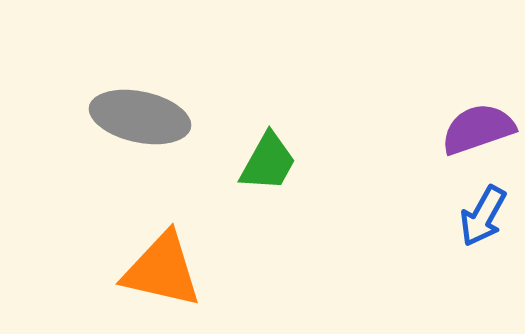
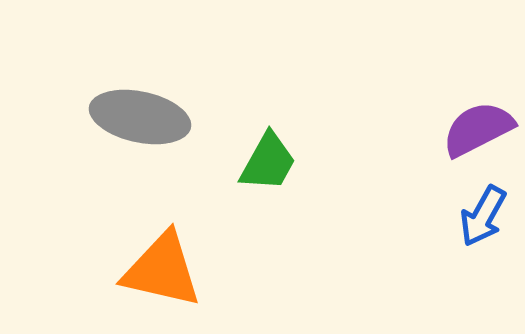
purple semicircle: rotated 8 degrees counterclockwise
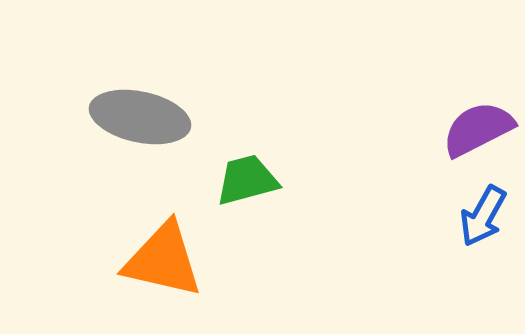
green trapezoid: moved 21 px left, 18 px down; rotated 134 degrees counterclockwise
orange triangle: moved 1 px right, 10 px up
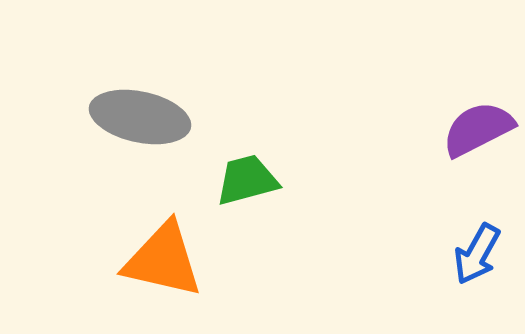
blue arrow: moved 6 px left, 38 px down
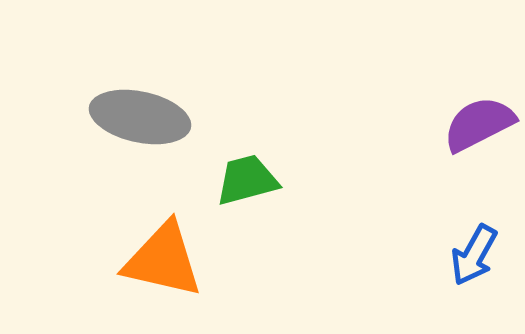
purple semicircle: moved 1 px right, 5 px up
blue arrow: moved 3 px left, 1 px down
